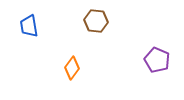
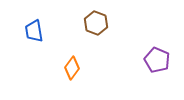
brown hexagon: moved 2 px down; rotated 15 degrees clockwise
blue trapezoid: moved 5 px right, 5 px down
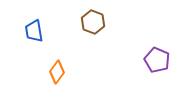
brown hexagon: moved 3 px left, 1 px up
orange diamond: moved 15 px left, 4 px down
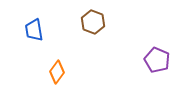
blue trapezoid: moved 1 px up
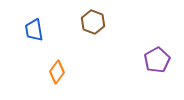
purple pentagon: rotated 20 degrees clockwise
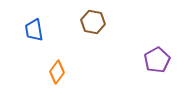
brown hexagon: rotated 10 degrees counterclockwise
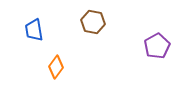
purple pentagon: moved 14 px up
orange diamond: moved 1 px left, 5 px up
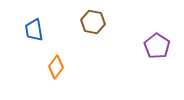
purple pentagon: rotated 10 degrees counterclockwise
